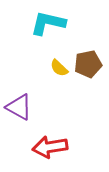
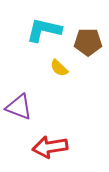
cyan L-shape: moved 4 px left, 7 px down
brown pentagon: moved 22 px up; rotated 12 degrees clockwise
purple triangle: rotated 8 degrees counterclockwise
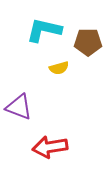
yellow semicircle: rotated 60 degrees counterclockwise
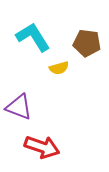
cyan L-shape: moved 11 px left, 7 px down; rotated 45 degrees clockwise
brown pentagon: moved 1 px left, 1 px down; rotated 8 degrees clockwise
red arrow: moved 8 px left; rotated 152 degrees counterclockwise
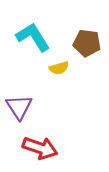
purple triangle: rotated 36 degrees clockwise
red arrow: moved 2 px left, 1 px down
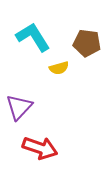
purple triangle: rotated 16 degrees clockwise
